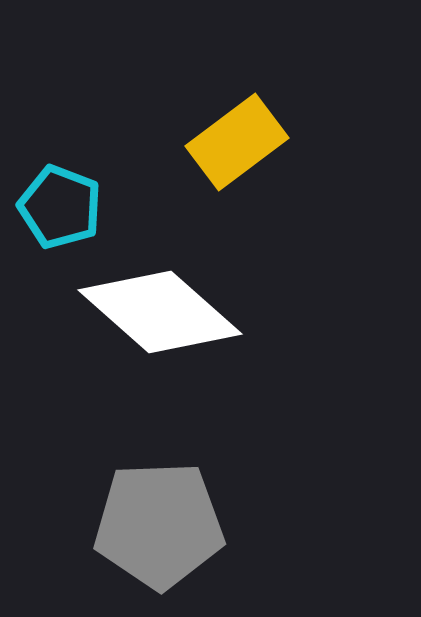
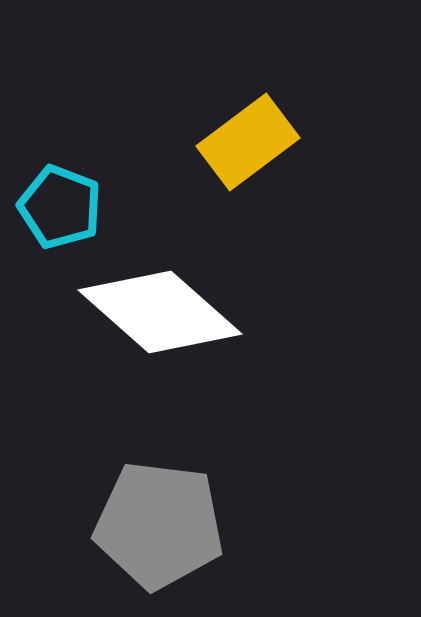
yellow rectangle: moved 11 px right
gray pentagon: rotated 9 degrees clockwise
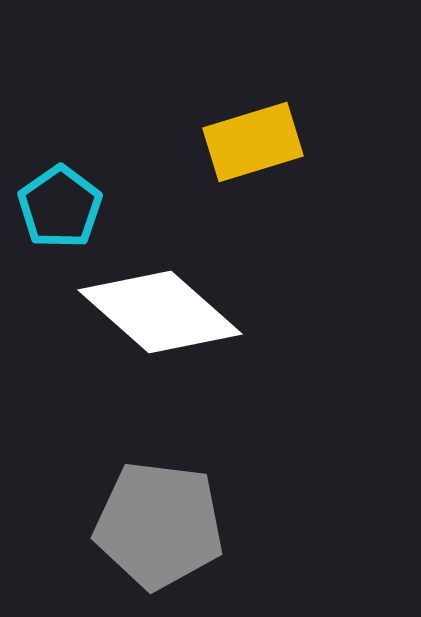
yellow rectangle: moved 5 px right; rotated 20 degrees clockwise
cyan pentagon: rotated 16 degrees clockwise
